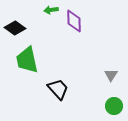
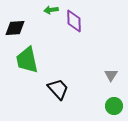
black diamond: rotated 40 degrees counterclockwise
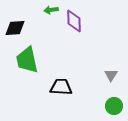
black trapezoid: moved 3 px right, 2 px up; rotated 45 degrees counterclockwise
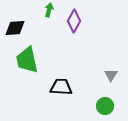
green arrow: moved 2 px left; rotated 112 degrees clockwise
purple diamond: rotated 30 degrees clockwise
green circle: moved 9 px left
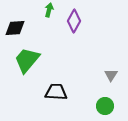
green trapezoid: rotated 52 degrees clockwise
black trapezoid: moved 5 px left, 5 px down
